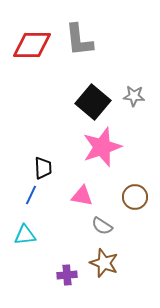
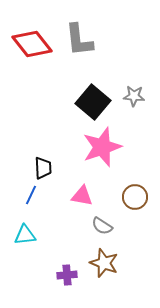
red diamond: moved 1 px up; rotated 51 degrees clockwise
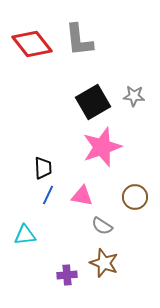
black square: rotated 20 degrees clockwise
blue line: moved 17 px right
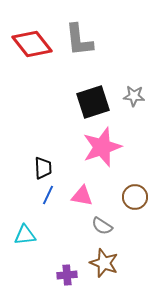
black square: rotated 12 degrees clockwise
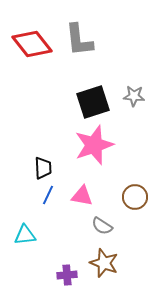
pink star: moved 8 px left, 2 px up
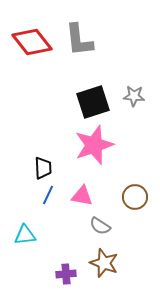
red diamond: moved 2 px up
gray semicircle: moved 2 px left
purple cross: moved 1 px left, 1 px up
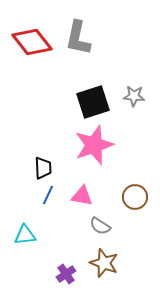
gray L-shape: moved 1 px left, 2 px up; rotated 18 degrees clockwise
purple cross: rotated 30 degrees counterclockwise
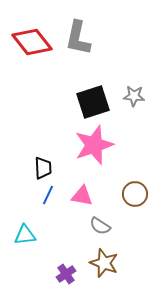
brown circle: moved 3 px up
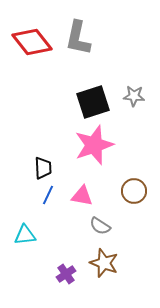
brown circle: moved 1 px left, 3 px up
